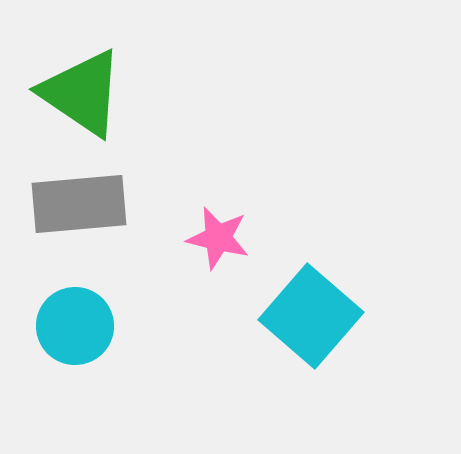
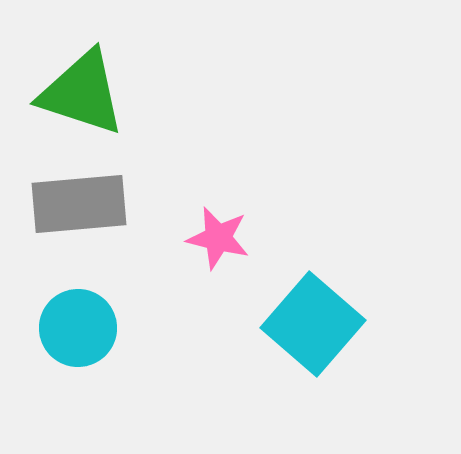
green triangle: rotated 16 degrees counterclockwise
cyan square: moved 2 px right, 8 px down
cyan circle: moved 3 px right, 2 px down
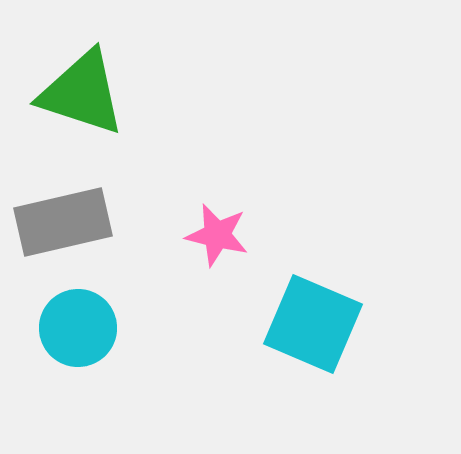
gray rectangle: moved 16 px left, 18 px down; rotated 8 degrees counterclockwise
pink star: moved 1 px left, 3 px up
cyan square: rotated 18 degrees counterclockwise
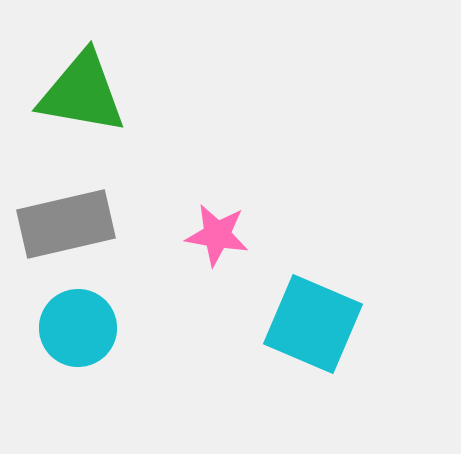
green triangle: rotated 8 degrees counterclockwise
gray rectangle: moved 3 px right, 2 px down
pink star: rotated 4 degrees counterclockwise
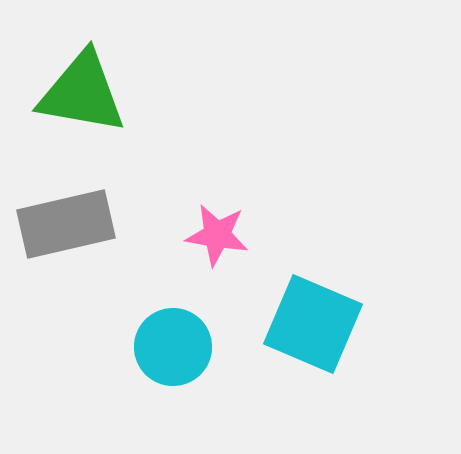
cyan circle: moved 95 px right, 19 px down
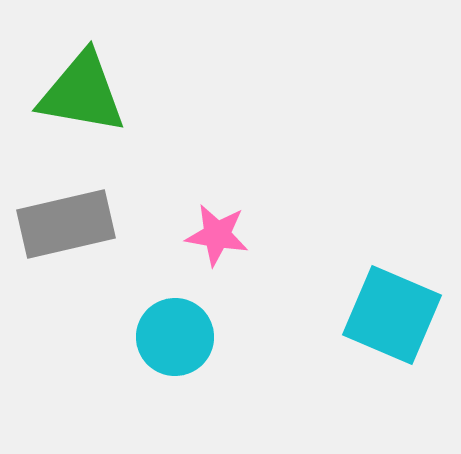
cyan square: moved 79 px right, 9 px up
cyan circle: moved 2 px right, 10 px up
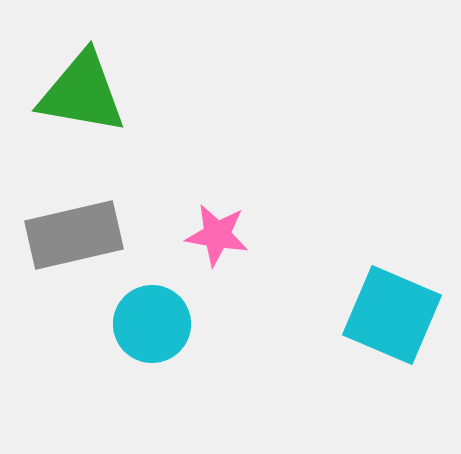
gray rectangle: moved 8 px right, 11 px down
cyan circle: moved 23 px left, 13 px up
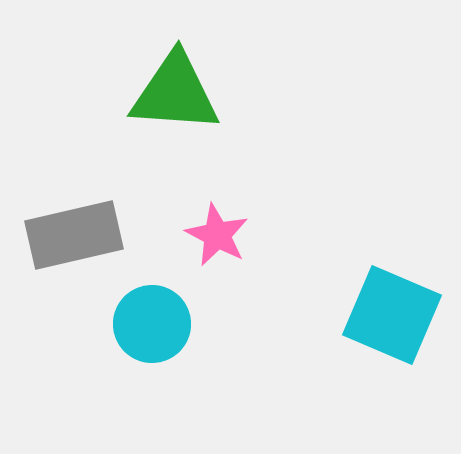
green triangle: moved 93 px right; rotated 6 degrees counterclockwise
pink star: rotated 18 degrees clockwise
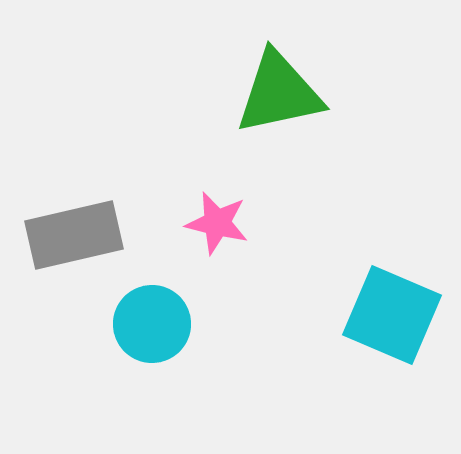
green triangle: moved 104 px right; rotated 16 degrees counterclockwise
pink star: moved 12 px up; rotated 14 degrees counterclockwise
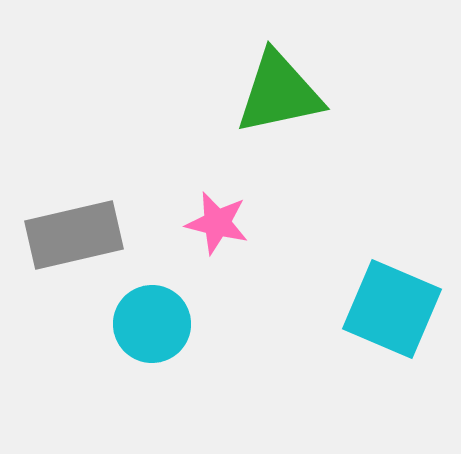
cyan square: moved 6 px up
